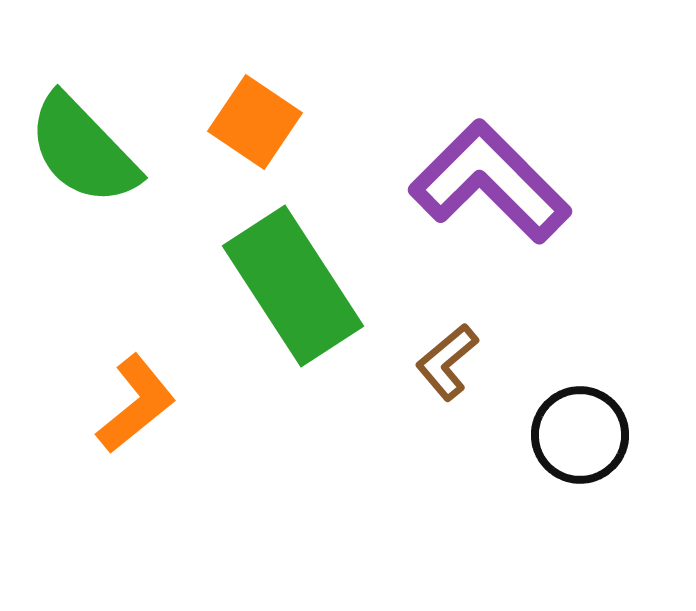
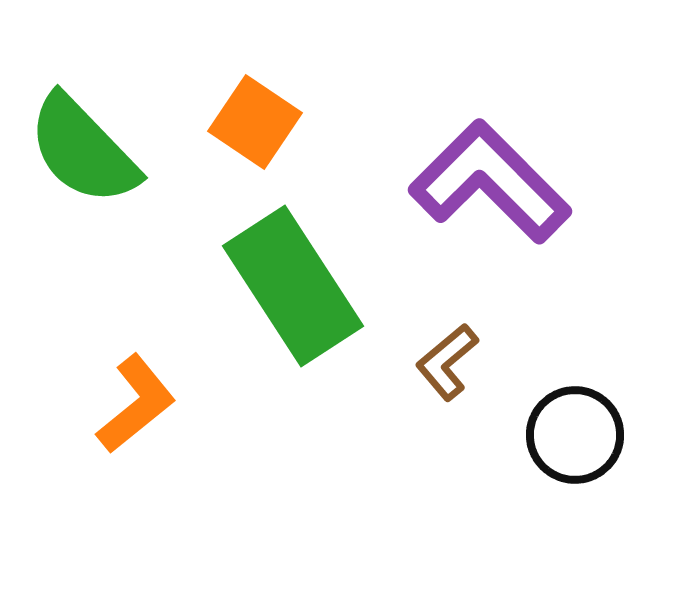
black circle: moved 5 px left
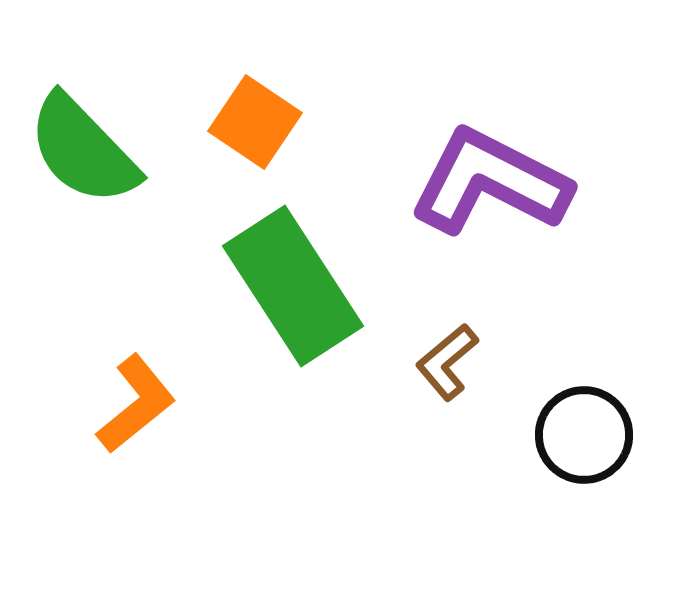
purple L-shape: rotated 18 degrees counterclockwise
black circle: moved 9 px right
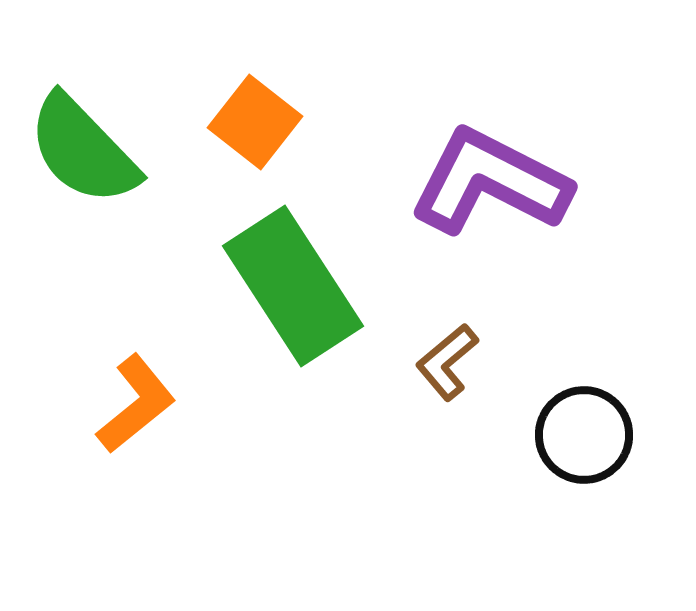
orange square: rotated 4 degrees clockwise
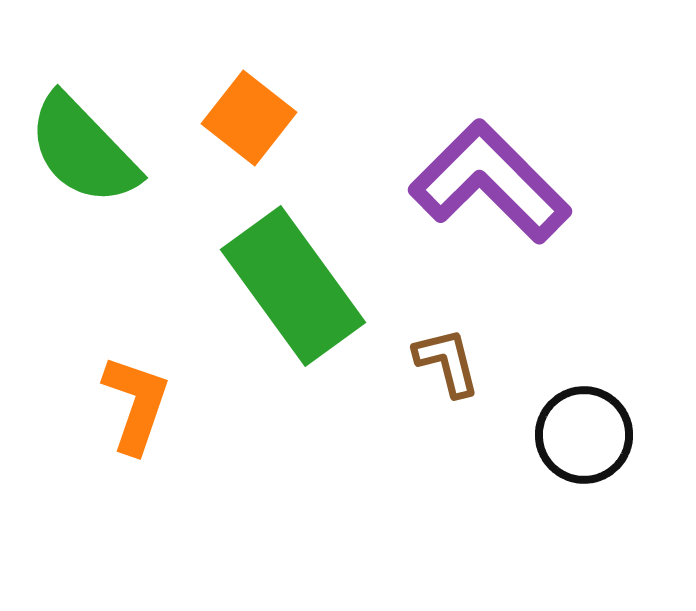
orange square: moved 6 px left, 4 px up
purple L-shape: rotated 18 degrees clockwise
green rectangle: rotated 3 degrees counterclockwise
brown L-shape: rotated 116 degrees clockwise
orange L-shape: rotated 32 degrees counterclockwise
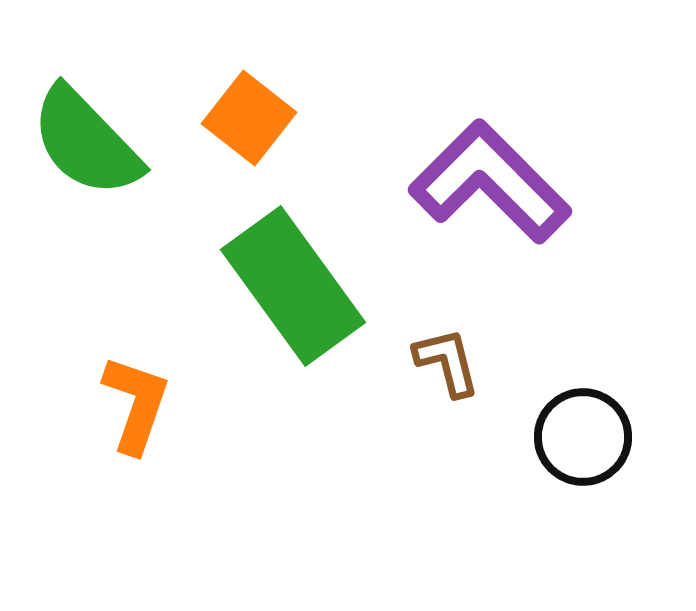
green semicircle: moved 3 px right, 8 px up
black circle: moved 1 px left, 2 px down
